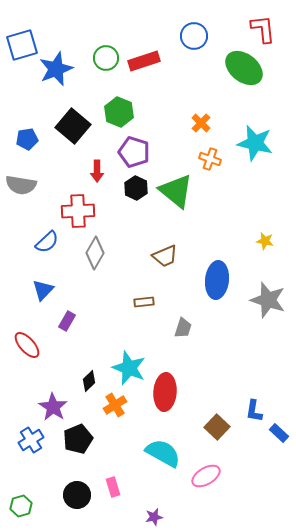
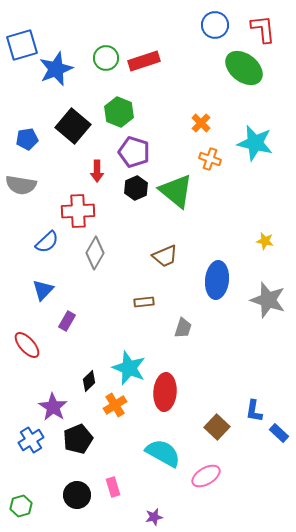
blue circle at (194, 36): moved 21 px right, 11 px up
black hexagon at (136, 188): rotated 10 degrees clockwise
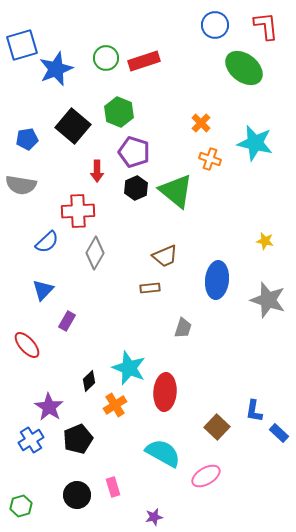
red L-shape at (263, 29): moved 3 px right, 3 px up
brown rectangle at (144, 302): moved 6 px right, 14 px up
purple star at (53, 407): moved 4 px left
